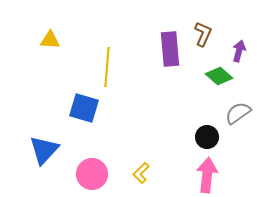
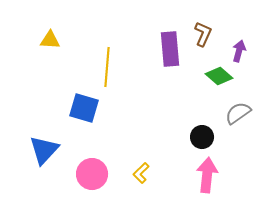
black circle: moved 5 px left
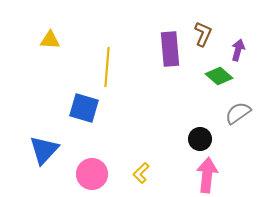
purple arrow: moved 1 px left, 1 px up
black circle: moved 2 px left, 2 px down
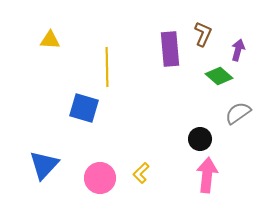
yellow line: rotated 6 degrees counterclockwise
blue triangle: moved 15 px down
pink circle: moved 8 px right, 4 px down
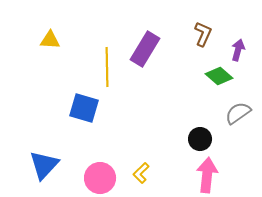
purple rectangle: moved 25 px left; rotated 36 degrees clockwise
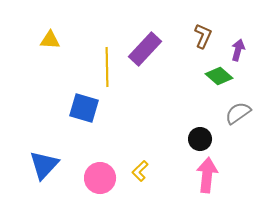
brown L-shape: moved 2 px down
purple rectangle: rotated 12 degrees clockwise
yellow L-shape: moved 1 px left, 2 px up
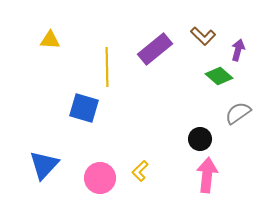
brown L-shape: rotated 110 degrees clockwise
purple rectangle: moved 10 px right; rotated 8 degrees clockwise
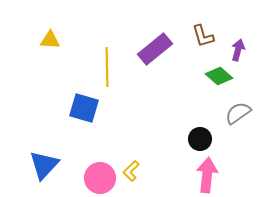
brown L-shape: rotated 30 degrees clockwise
yellow L-shape: moved 9 px left
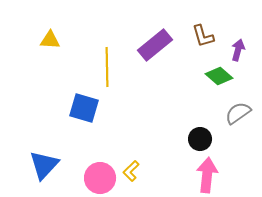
purple rectangle: moved 4 px up
